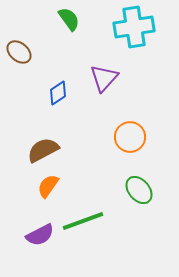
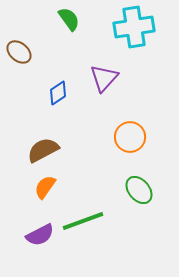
orange semicircle: moved 3 px left, 1 px down
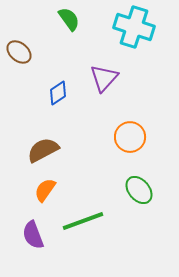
cyan cross: rotated 27 degrees clockwise
orange semicircle: moved 3 px down
purple semicircle: moved 7 px left; rotated 96 degrees clockwise
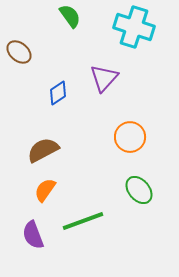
green semicircle: moved 1 px right, 3 px up
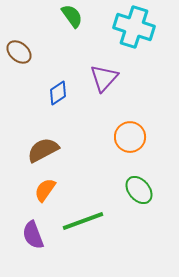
green semicircle: moved 2 px right
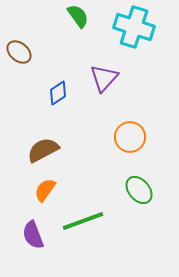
green semicircle: moved 6 px right
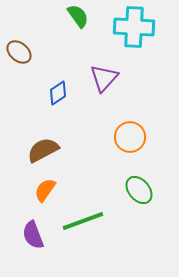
cyan cross: rotated 15 degrees counterclockwise
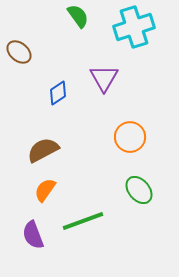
cyan cross: rotated 21 degrees counterclockwise
purple triangle: rotated 12 degrees counterclockwise
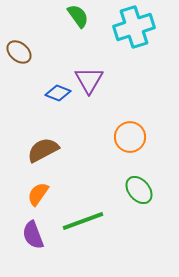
purple triangle: moved 15 px left, 2 px down
blue diamond: rotated 55 degrees clockwise
orange semicircle: moved 7 px left, 4 px down
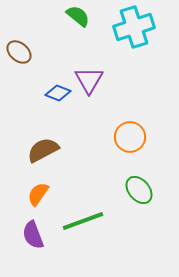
green semicircle: rotated 15 degrees counterclockwise
